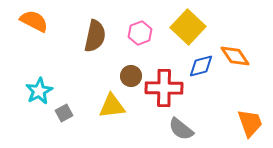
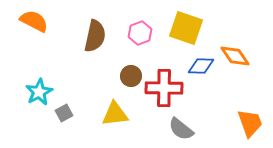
yellow square: moved 2 px left, 1 px down; rotated 24 degrees counterclockwise
blue diamond: rotated 16 degrees clockwise
cyan star: moved 1 px down
yellow triangle: moved 3 px right, 8 px down
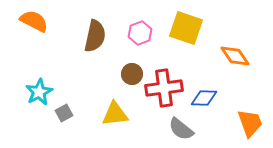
blue diamond: moved 3 px right, 32 px down
brown circle: moved 1 px right, 2 px up
red cross: rotated 9 degrees counterclockwise
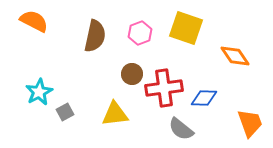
gray square: moved 1 px right, 1 px up
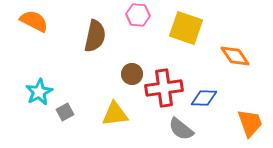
pink hexagon: moved 2 px left, 18 px up; rotated 25 degrees clockwise
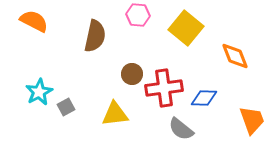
yellow square: rotated 20 degrees clockwise
orange diamond: rotated 12 degrees clockwise
gray square: moved 1 px right, 5 px up
orange trapezoid: moved 2 px right, 3 px up
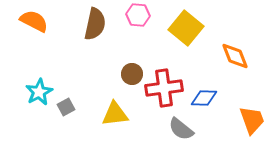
brown semicircle: moved 12 px up
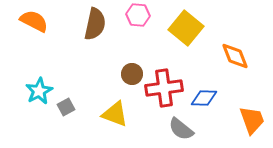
cyan star: moved 1 px up
yellow triangle: rotated 28 degrees clockwise
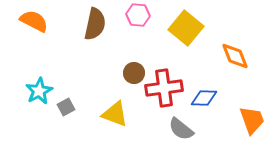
brown circle: moved 2 px right, 1 px up
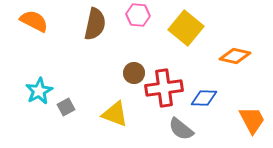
orange diamond: rotated 56 degrees counterclockwise
orange trapezoid: rotated 8 degrees counterclockwise
